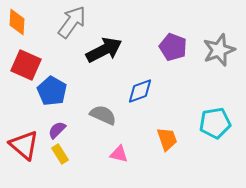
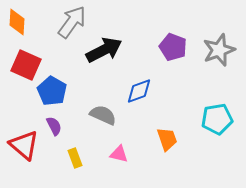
blue diamond: moved 1 px left
cyan pentagon: moved 2 px right, 4 px up
purple semicircle: moved 3 px left, 4 px up; rotated 108 degrees clockwise
yellow rectangle: moved 15 px right, 4 px down; rotated 12 degrees clockwise
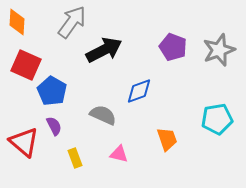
red triangle: moved 3 px up
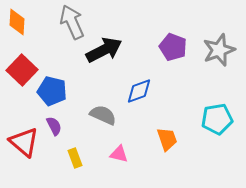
gray arrow: rotated 60 degrees counterclockwise
red square: moved 4 px left, 5 px down; rotated 20 degrees clockwise
blue pentagon: rotated 16 degrees counterclockwise
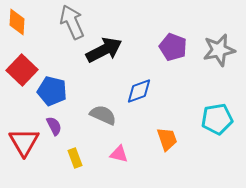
gray star: rotated 8 degrees clockwise
red triangle: rotated 20 degrees clockwise
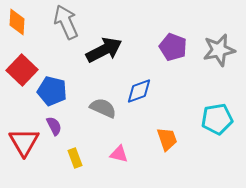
gray arrow: moved 6 px left
gray semicircle: moved 7 px up
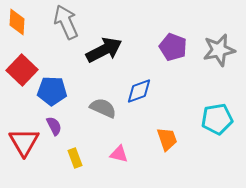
blue pentagon: rotated 12 degrees counterclockwise
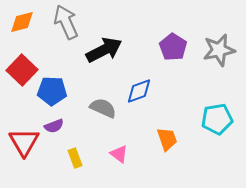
orange diamond: moved 5 px right; rotated 72 degrees clockwise
purple pentagon: rotated 12 degrees clockwise
purple semicircle: rotated 96 degrees clockwise
pink triangle: rotated 24 degrees clockwise
